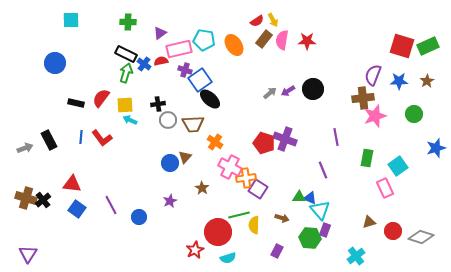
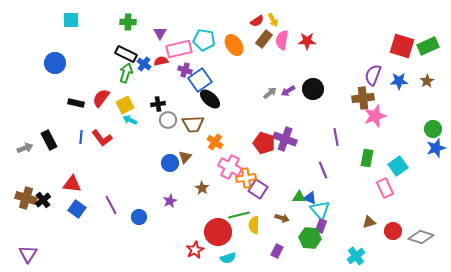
purple triangle at (160, 33): rotated 24 degrees counterclockwise
yellow square at (125, 105): rotated 24 degrees counterclockwise
green circle at (414, 114): moved 19 px right, 15 px down
purple rectangle at (325, 230): moved 4 px left, 4 px up
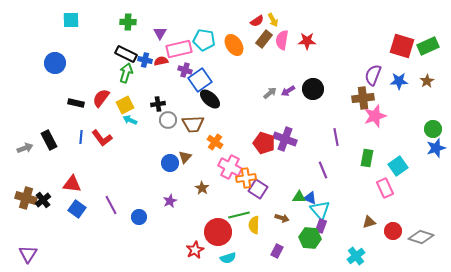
blue cross at (144, 64): moved 1 px right, 4 px up; rotated 24 degrees counterclockwise
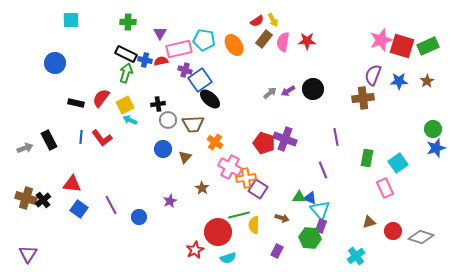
pink semicircle at (282, 40): moved 1 px right, 2 px down
pink star at (375, 116): moved 6 px right, 76 px up
blue circle at (170, 163): moved 7 px left, 14 px up
cyan square at (398, 166): moved 3 px up
blue square at (77, 209): moved 2 px right
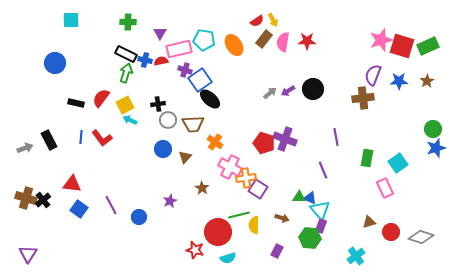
red circle at (393, 231): moved 2 px left, 1 px down
red star at (195, 250): rotated 30 degrees counterclockwise
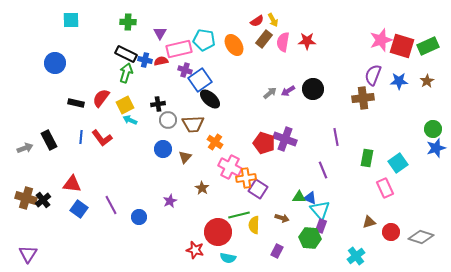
cyan semicircle at (228, 258): rotated 28 degrees clockwise
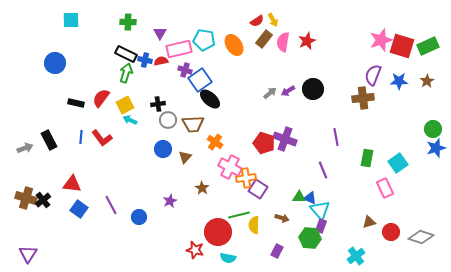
red star at (307, 41): rotated 24 degrees counterclockwise
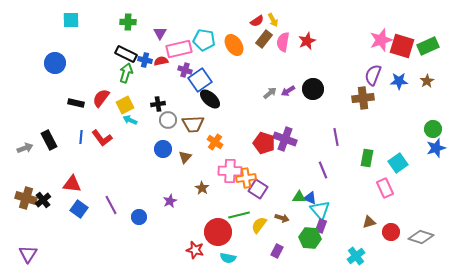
pink cross at (230, 167): moved 4 px down; rotated 25 degrees counterclockwise
yellow semicircle at (254, 225): moved 5 px right; rotated 36 degrees clockwise
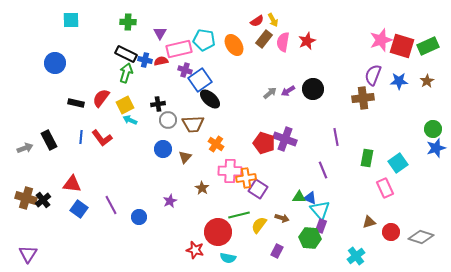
orange cross at (215, 142): moved 1 px right, 2 px down
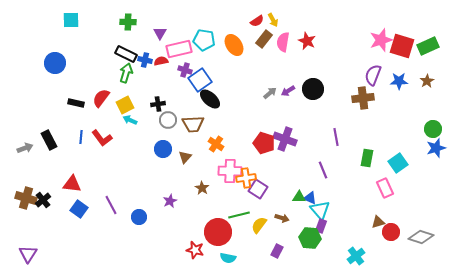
red star at (307, 41): rotated 24 degrees counterclockwise
brown triangle at (369, 222): moved 9 px right
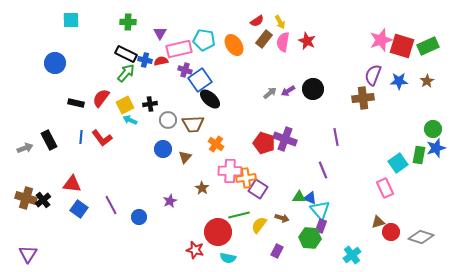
yellow arrow at (273, 20): moved 7 px right, 2 px down
green arrow at (126, 73): rotated 24 degrees clockwise
black cross at (158, 104): moved 8 px left
green rectangle at (367, 158): moved 52 px right, 3 px up
cyan cross at (356, 256): moved 4 px left, 1 px up
